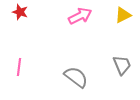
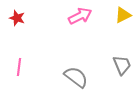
red star: moved 3 px left, 6 px down
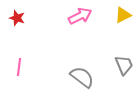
gray trapezoid: moved 2 px right
gray semicircle: moved 6 px right
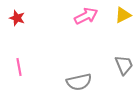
pink arrow: moved 6 px right
pink line: rotated 18 degrees counterclockwise
gray semicircle: moved 3 px left, 5 px down; rotated 130 degrees clockwise
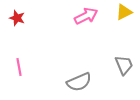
yellow triangle: moved 1 px right, 3 px up
gray semicircle: rotated 10 degrees counterclockwise
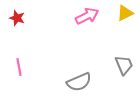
yellow triangle: moved 1 px right, 1 px down
pink arrow: moved 1 px right
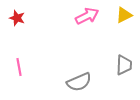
yellow triangle: moved 1 px left, 2 px down
gray trapezoid: rotated 25 degrees clockwise
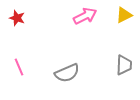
pink arrow: moved 2 px left
pink line: rotated 12 degrees counterclockwise
gray semicircle: moved 12 px left, 9 px up
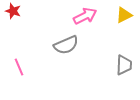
red star: moved 4 px left, 7 px up
gray semicircle: moved 1 px left, 28 px up
